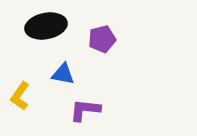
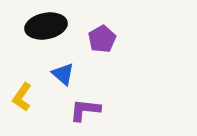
purple pentagon: rotated 16 degrees counterclockwise
blue triangle: rotated 30 degrees clockwise
yellow L-shape: moved 2 px right, 1 px down
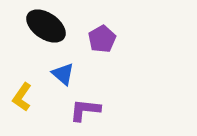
black ellipse: rotated 45 degrees clockwise
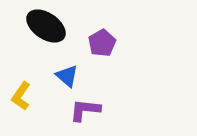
purple pentagon: moved 4 px down
blue triangle: moved 4 px right, 2 px down
yellow L-shape: moved 1 px left, 1 px up
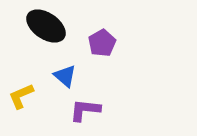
blue triangle: moved 2 px left
yellow L-shape: rotated 32 degrees clockwise
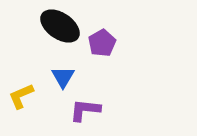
black ellipse: moved 14 px right
blue triangle: moved 2 px left, 1 px down; rotated 20 degrees clockwise
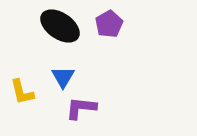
purple pentagon: moved 7 px right, 19 px up
yellow L-shape: moved 1 px right, 4 px up; rotated 80 degrees counterclockwise
purple L-shape: moved 4 px left, 2 px up
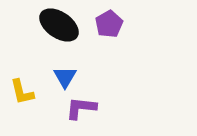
black ellipse: moved 1 px left, 1 px up
blue triangle: moved 2 px right
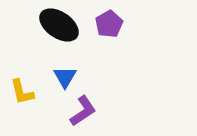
purple L-shape: moved 2 px right, 3 px down; rotated 140 degrees clockwise
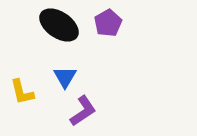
purple pentagon: moved 1 px left, 1 px up
